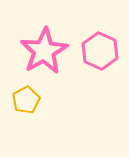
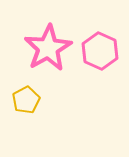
pink star: moved 4 px right, 3 px up
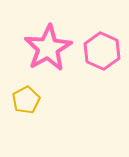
pink hexagon: moved 2 px right
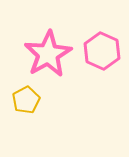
pink star: moved 6 px down
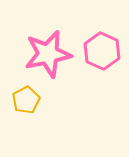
pink star: rotated 18 degrees clockwise
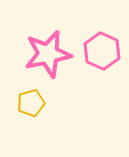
yellow pentagon: moved 5 px right, 3 px down; rotated 12 degrees clockwise
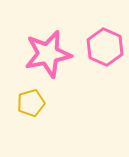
pink hexagon: moved 3 px right, 4 px up
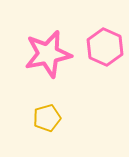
yellow pentagon: moved 16 px right, 15 px down
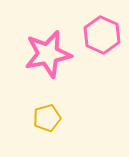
pink hexagon: moved 3 px left, 12 px up
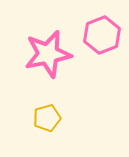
pink hexagon: rotated 15 degrees clockwise
